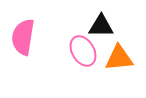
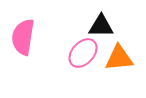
pink ellipse: moved 2 px down; rotated 72 degrees clockwise
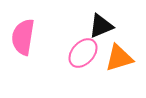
black triangle: rotated 24 degrees counterclockwise
orange triangle: rotated 12 degrees counterclockwise
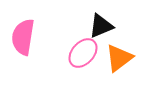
orange triangle: rotated 20 degrees counterclockwise
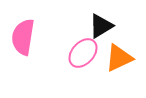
black triangle: rotated 8 degrees counterclockwise
orange triangle: rotated 12 degrees clockwise
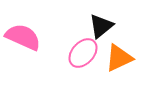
black triangle: rotated 8 degrees counterclockwise
pink semicircle: rotated 105 degrees clockwise
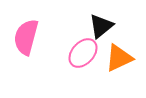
pink semicircle: moved 3 px right; rotated 99 degrees counterclockwise
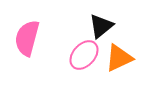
pink semicircle: moved 1 px right, 1 px down
pink ellipse: moved 1 px right, 2 px down
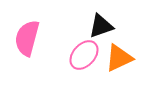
black triangle: rotated 20 degrees clockwise
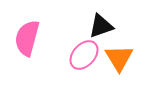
orange triangle: rotated 36 degrees counterclockwise
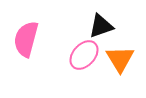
pink semicircle: moved 1 px left, 1 px down
orange triangle: moved 1 px right, 1 px down
